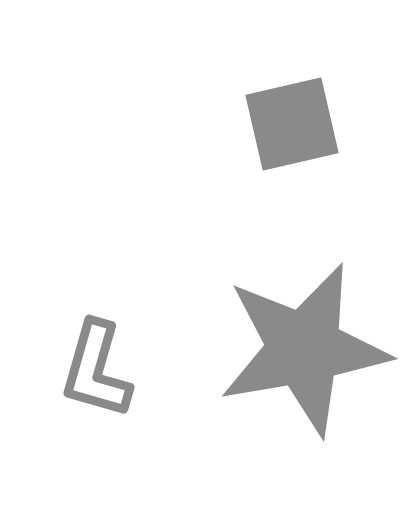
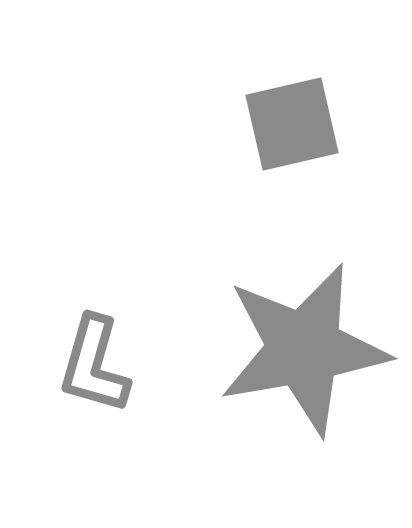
gray L-shape: moved 2 px left, 5 px up
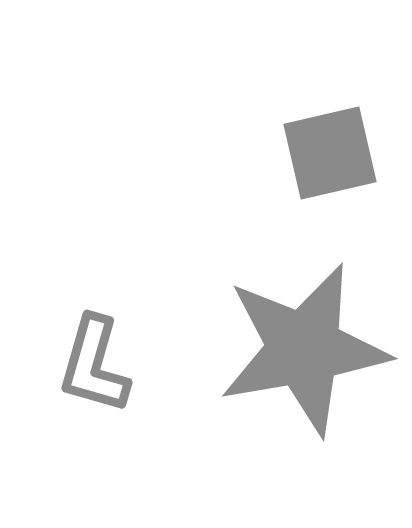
gray square: moved 38 px right, 29 px down
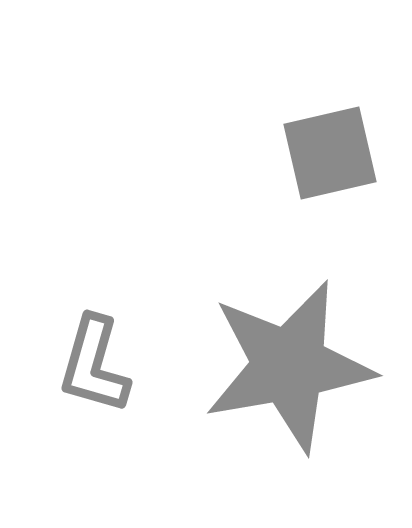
gray star: moved 15 px left, 17 px down
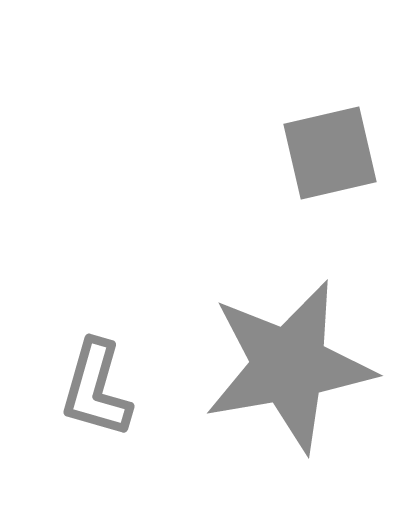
gray L-shape: moved 2 px right, 24 px down
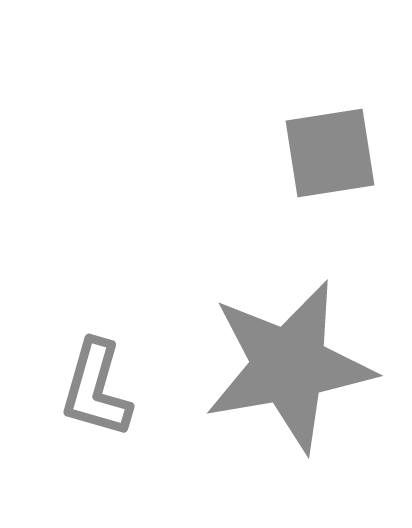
gray square: rotated 4 degrees clockwise
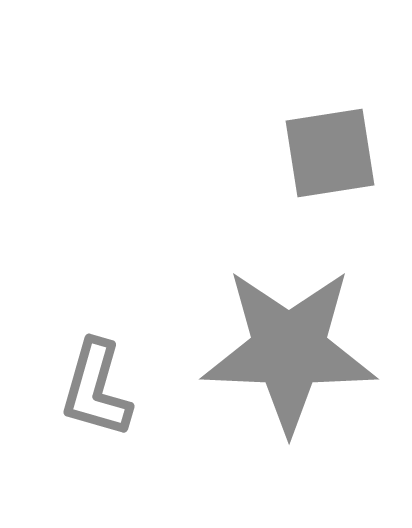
gray star: moved 16 px up; rotated 12 degrees clockwise
